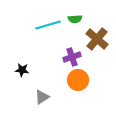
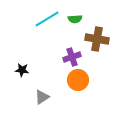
cyan line: moved 1 px left, 6 px up; rotated 15 degrees counterclockwise
brown cross: rotated 30 degrees counterclockwise
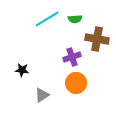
orange circle: moved 2 px left, 3 px down
gray triangle: moved 2 px up
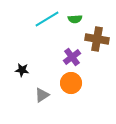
purple cross: rotated 18 degrees counterclockwise
orange circle: moved 5 px left
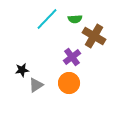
cyan line: rotated 15 degrees counterclockwise
brown cross: moved 3 px left, 3 px up; rotated 20 degrees clockwise
black star: rotated 16 degrees counterclockwise
orange circle: moved 2 px left
gray triangle: moved 6 px left, 10 px up
